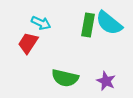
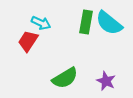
green rectangle: moved 2 px left, 3 px up
red trapezoid: moved 2 px up
green semicircle: rotated 44 degrees counterclockwise
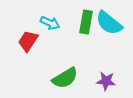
cyan arrow: moved 9 px right
purple star: rotated 18 degrees counterclockwise
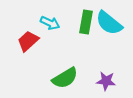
red trapezoid: rotated 15 degrees clockwise
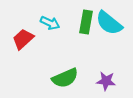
red trapezoid: moved 5 px left, 2 px up
green semicircle: rotated 8 degrees clockwise
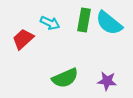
green rectangle: moved 2 px left, 2 px up
purple star: moved 1 px right
